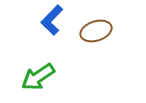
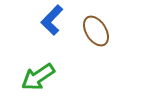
brown ellipse: rotated 76 degrees clockwise
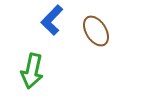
green arrow: moved 6 px left, 6 px up; rotated 44 degrees counterclockwise
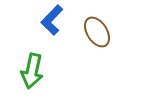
brown ellipse: moved 1 px right, 1 px down
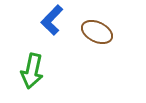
brown ellipse: rotated 32 degrees counterclockwise
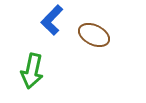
brown ellipse: moved 3 px left, 3 px down
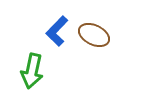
blue L-shape: moved 5 px right, 11 px down
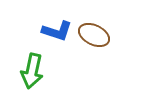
blue L-shape: rotated 116 degrees counterclockwise
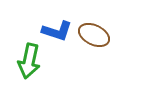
green arrow: moved 3 px left, 10 px up
